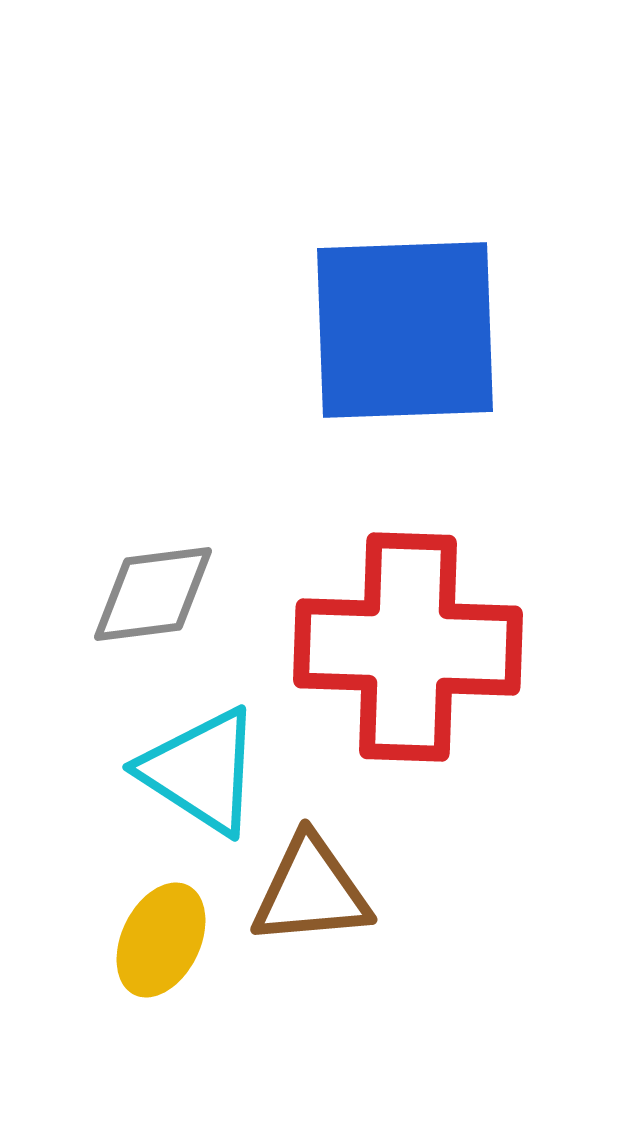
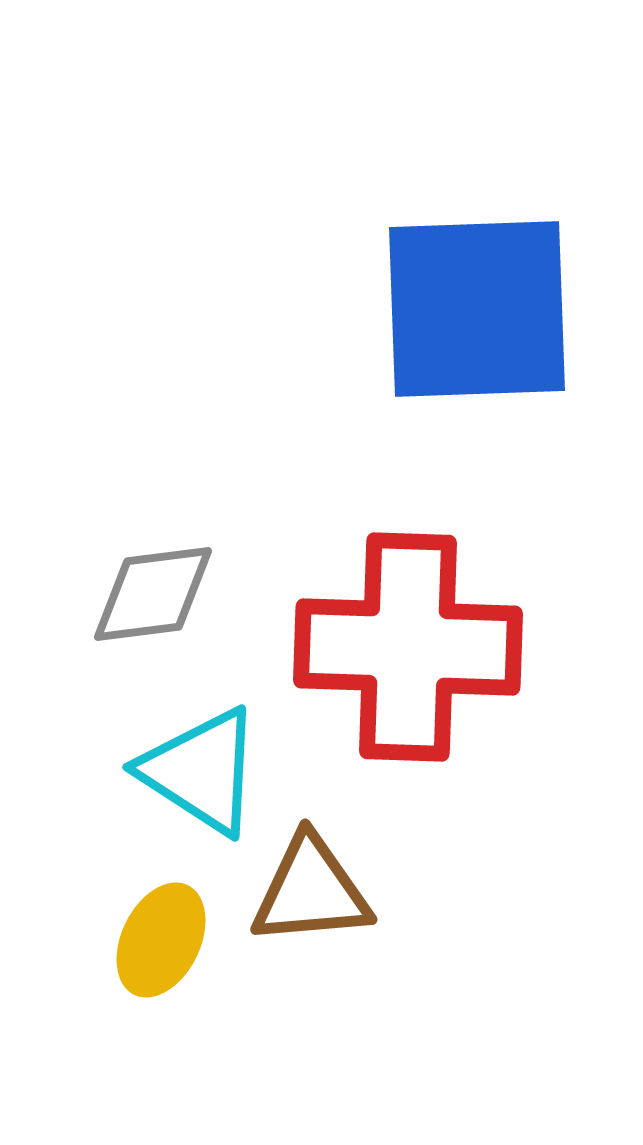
blue square: moved 72 px right, 21 px up
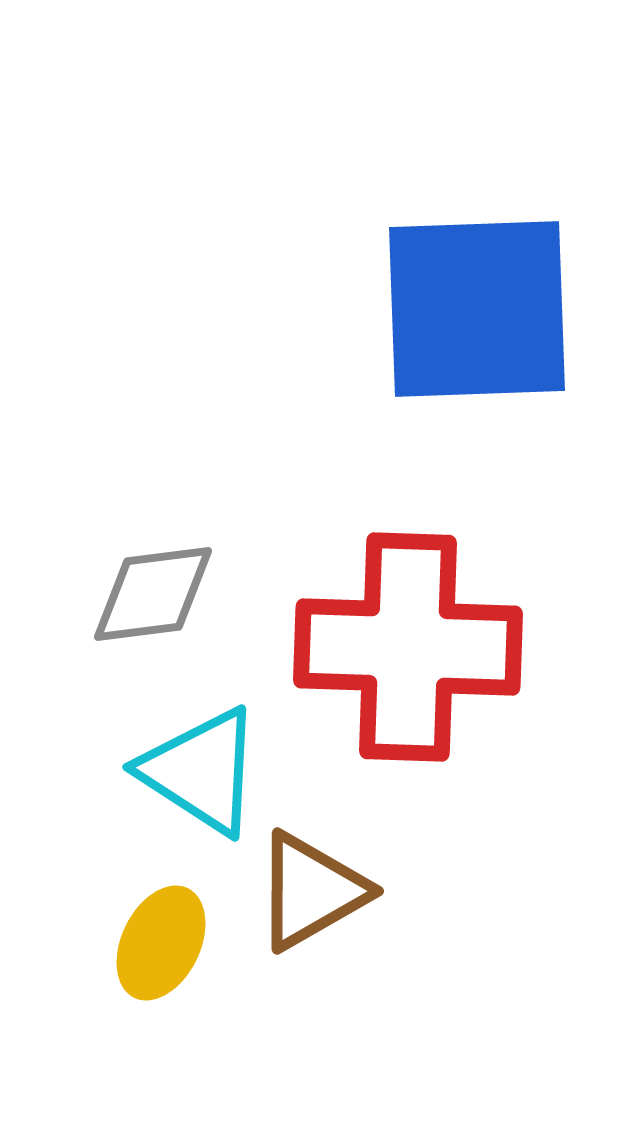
brown triangle: rotated 25 degrees counterclockwise
yellow ellipse: moved 3 px down
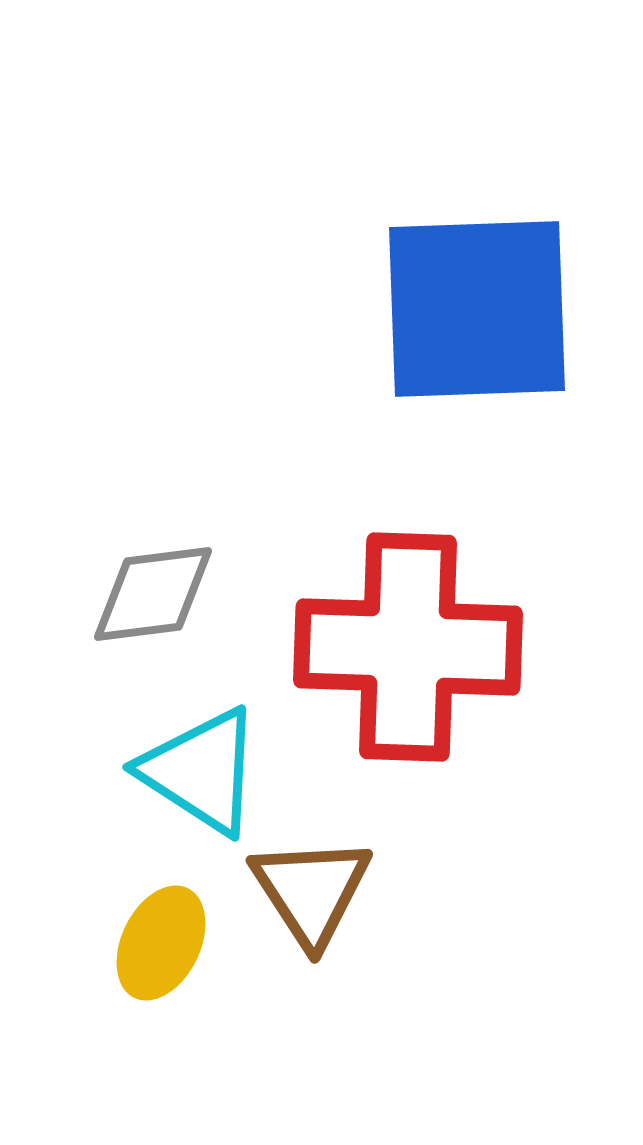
brown triangle: rotated 33 degrees counterclockwise
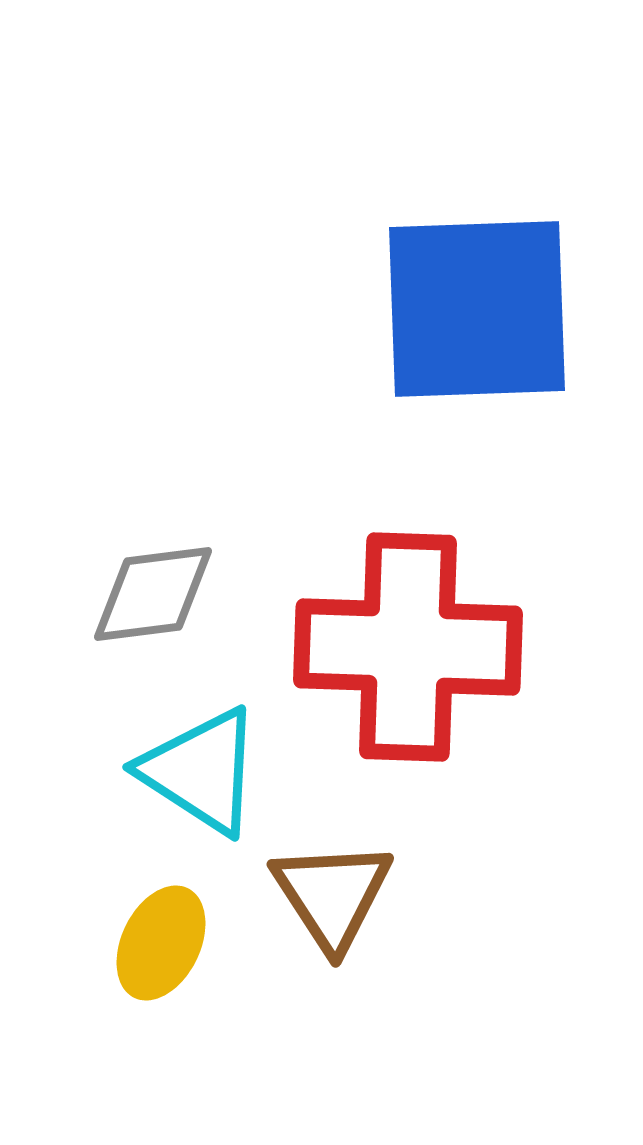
brown triangle: moved 21 px right, 4 px down
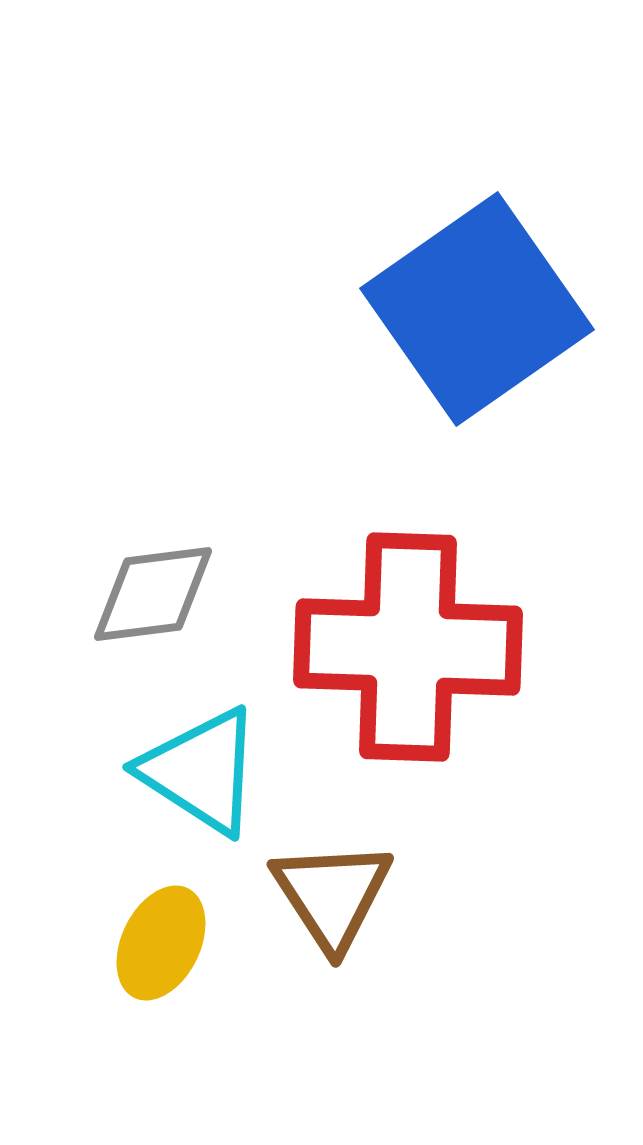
blue square: rotated 33 degrees counterclockwise
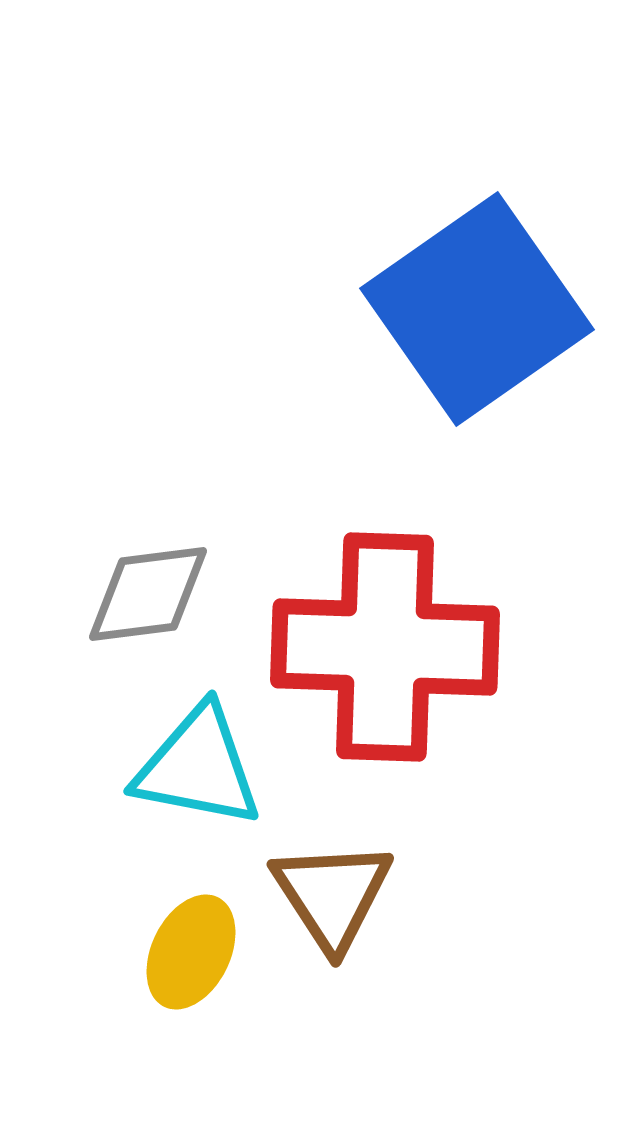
gray diamond: moved 5 px left
red cross: moved 23 px left
cyan triangle: moved 3 px left, 4 px up; rotated 22 degrees counterclockwise
yellow ellipse: moved 30 px right, 9 px down
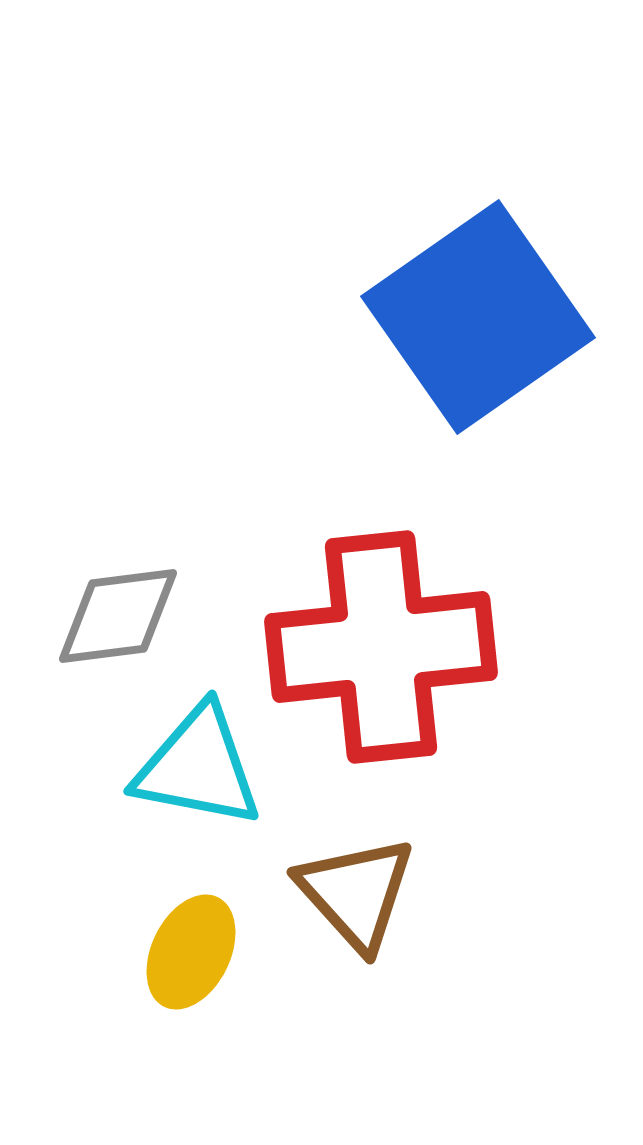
blue square: moved 1 px right, 8 px down
gray diamond: moved 30 px left, 22 px down
red cross: moved 4 px left; rotated 8 degrees counterclockwise
brown triangle: moved 24 px right, 2 px up; rotated 9 degrees counterclockwise
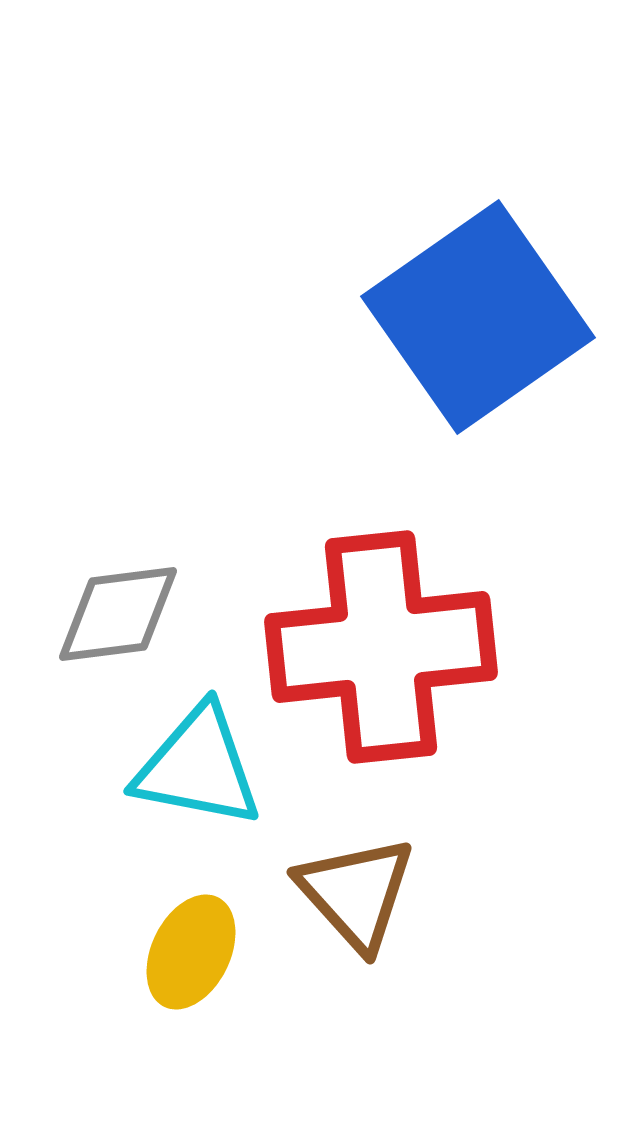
gray diamond: moved 2 px up
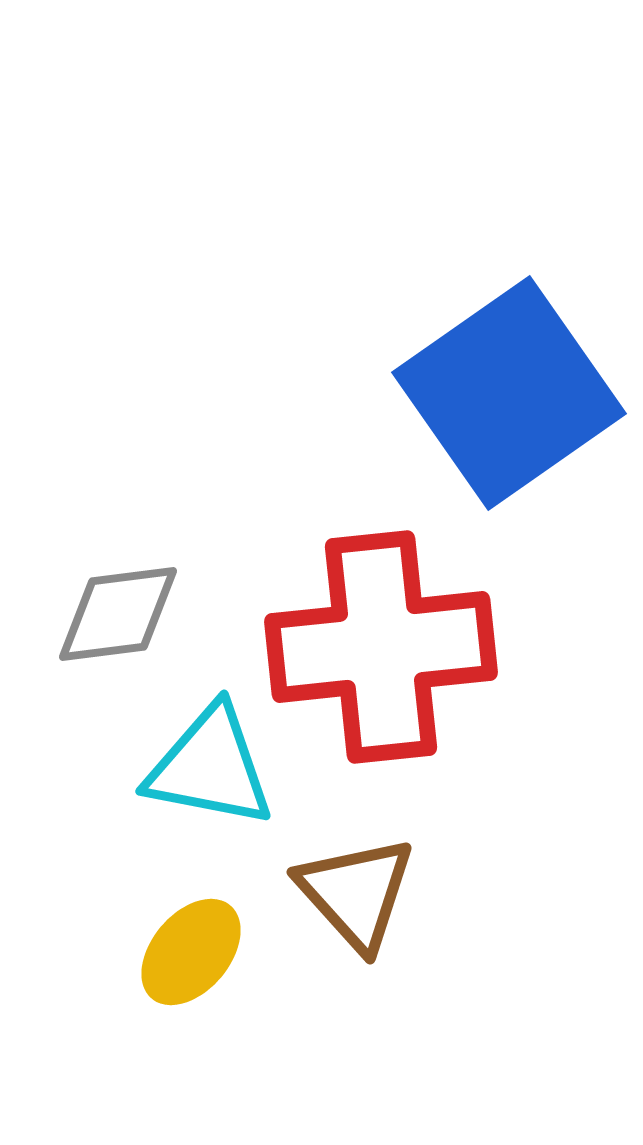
blue square: moved 31 px right, 76 px down
cyan triangle: moved 12 px right
yellow ellipse: rotated 14 degrees clockwise
